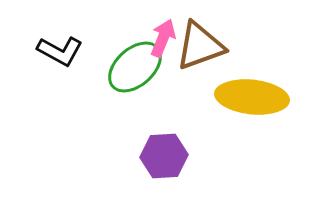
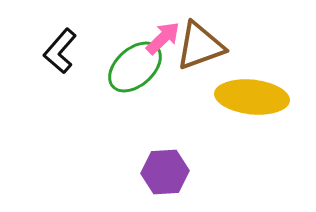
pink arrow: rotated 24 degrees clockwise
black L-shape: rotated 102 degrees clockwise
purple hexagon: moved 1 px right, 16 px down
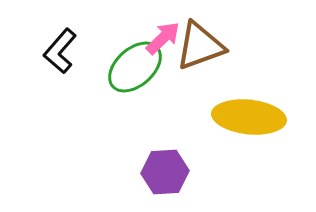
yellow ellipse: moved 3 px left, 20 px down
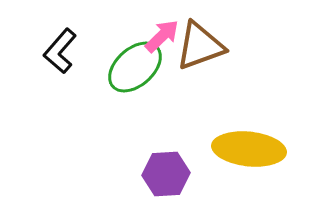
pink arrow: moved 1 px left, 2 px up
yellow ellipse: moved 32 px down
purple hexagon: moved 1 px right, 2 px down
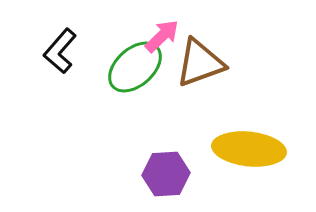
brown triangle: moved 17 px down
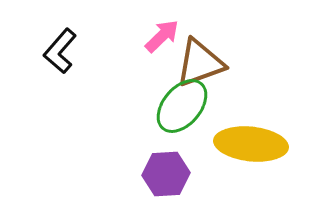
green ellipse: moved 47 px right, 39 px down; rotated 8 degrees counterclockwise
yellow ellipse: moved 2 px right, 5 px up
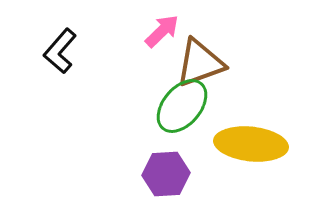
pink arrow: moved 5 px up
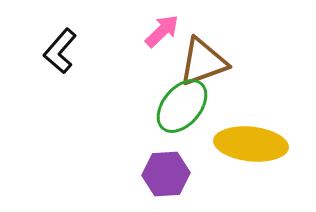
brown triangle: moved 3 px right, 1 px up
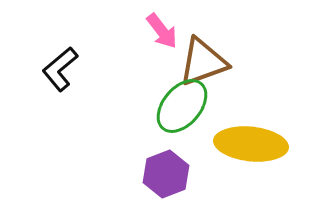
pink arrow: rotated 96 degrees clockwise
black L-shape: moved 18 px down; rotated 9 degrees clockwise
purple hexagon: rotated 18 degrees counterclockwise
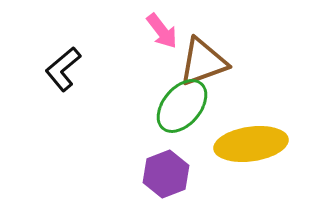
black L-shape: moved 3 px right
yellow ellipse: rotated 14 degrees counterclockwise
